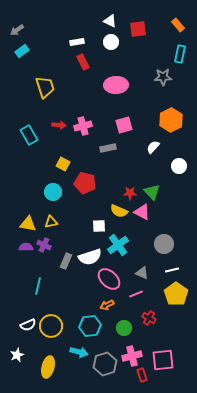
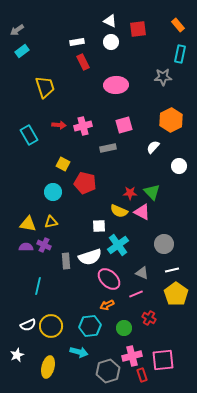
gray rectangle at (66, 261): rotated 28 degrees counterclockwise
gray hexagon at (105, 364): moved 3 px right, 7 px down
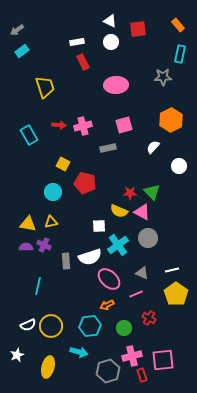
gray circle at (164, 244): moved 16 px left, 6 px up
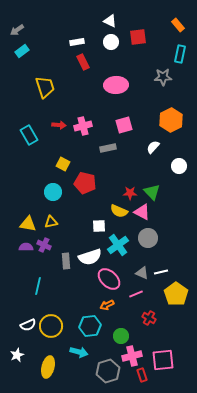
red square at (138, 29): moved 8 px down
white line at (172, 270): moved 11 px left, 2 px down
green circle at (124, 328): moved 3 px left, 8 px down
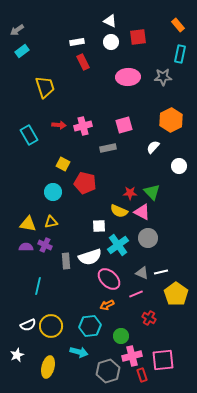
pink ellipse at (116, 85): moved 12 px right, 8 px up
purple cross at (44, 245): moved 1 px right
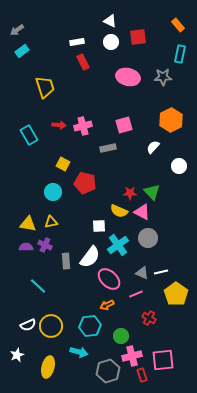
pink ellipse at (128, 77): rotated 15 degrees clockwise
white semicircle at (90, 257): rotated 35 degrees counterclockwise
cyan line at (38, 286): rotated 60 degrees counterclockwise
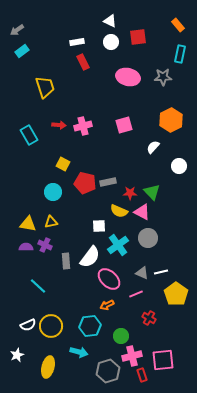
gray rectangle at (108, 148): moved 34 px down
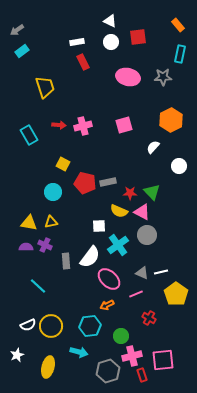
yellow triangle at (28, 224): moved 1 px right, 1 px up
gray circle at (148, 238): moved 1 px left, 3 px up
